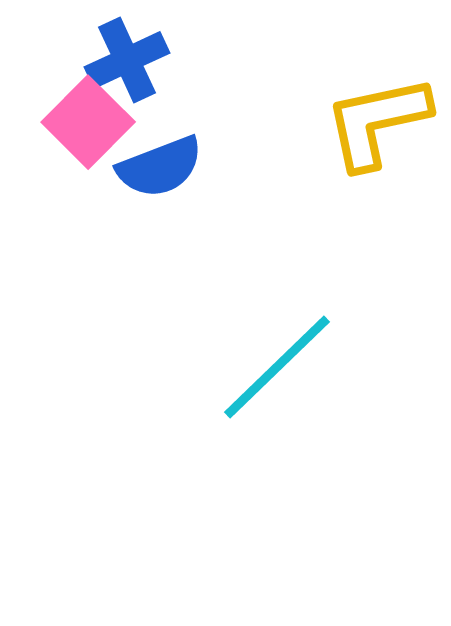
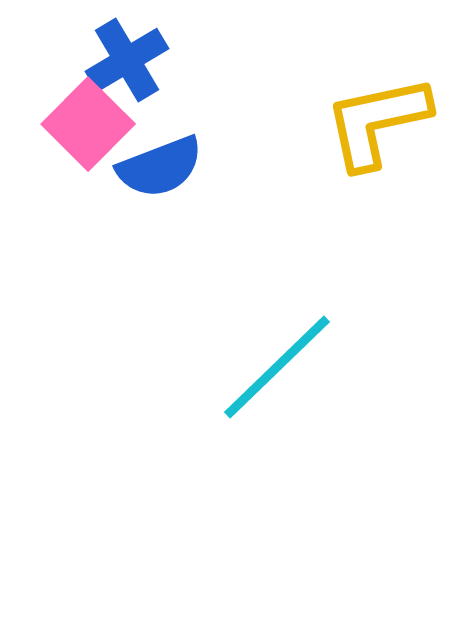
blue cross: rotated 6 degrees counterclockwise
pink square: moved 2 px down
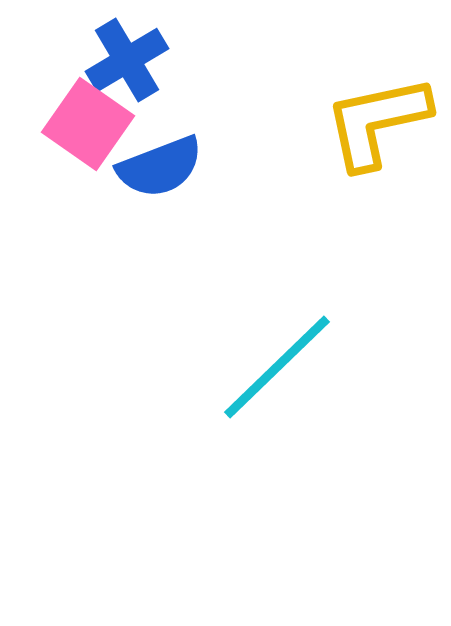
pink square: rotated 10 degrees counterclockwise
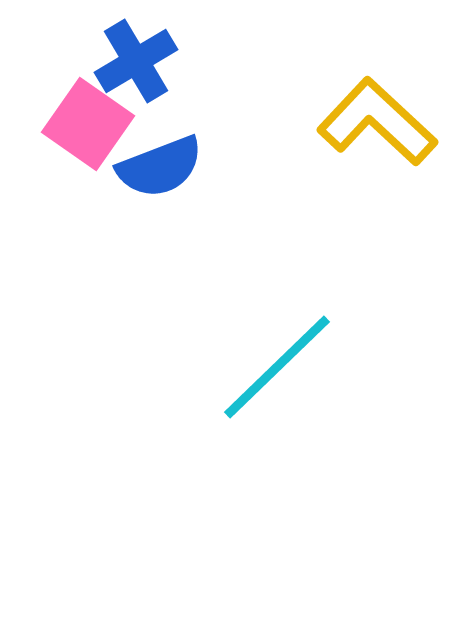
blue cross: moved 9 px right, 1 px down
yellow L-shape: rotated 55 degrees clockwise
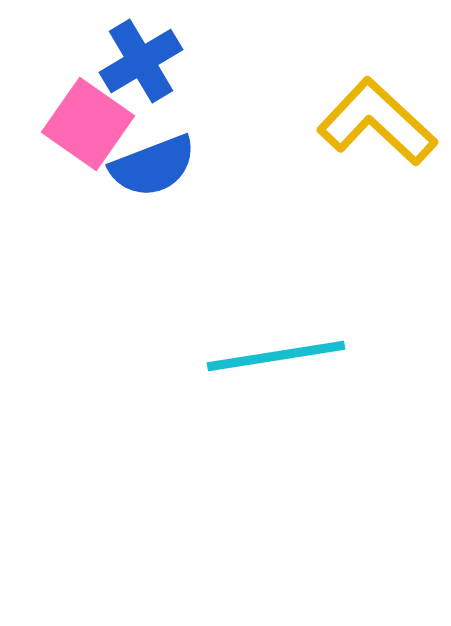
blue cross: moved 5 px right
blue semicircle: moved 7 px left, 1 px up
cyan line: moved 1 px left, 11 px up; rotated 35 degrees clockwise
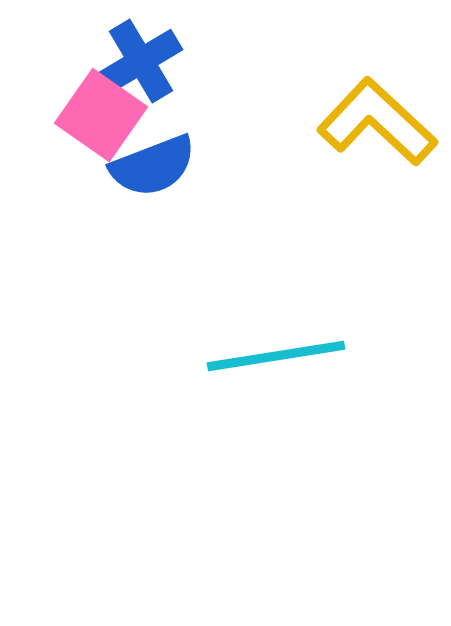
pink square: moved 13 px right, 9 px up
